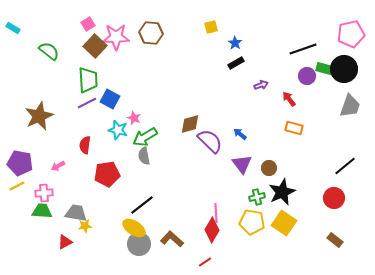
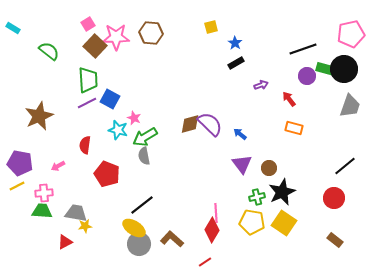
purple semicircle at (210, 141): moved 17 px up
red pentagon at (107, 174): rotated 30 degrees clockwise
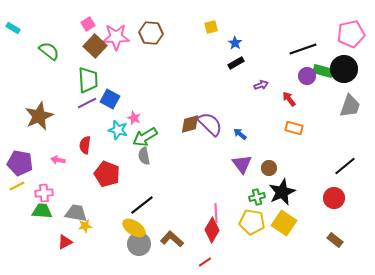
green rectangle at (326, 69): moved 3 px left, 2 px down
pink arrow at (58, 166): moved 6 px up; rotated 40 degrees clockwise
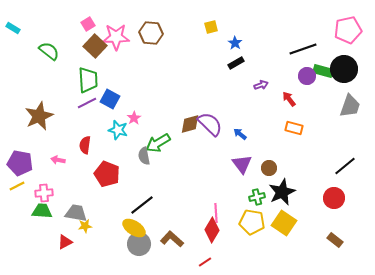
pink pentagon at (351, 34): moved 3 px left, 4 px up
pink star at (134, 118): rotated 16 degrees clockwise
green arrow at (145, 137): moved 13 px right, 6 px down
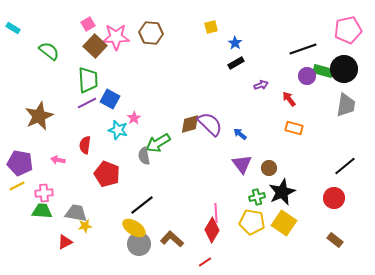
gray trapezoid at (350, 106): moved 4 px left, 1 px up; rotated 10 degrees counterclockwise
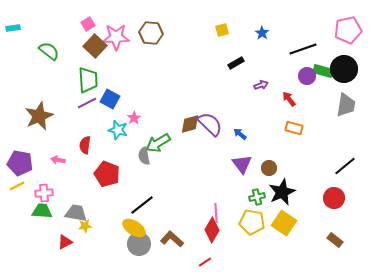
yellow square at (211, 27): moved 11 px right, 3 px down
cyan rectangle at (13, 28): rotated 40 degrees counterclockwise
blue star at (235, 43): moved 27 px right, 10 px up
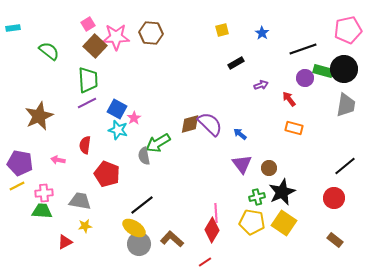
purple circle at (307, 76): moved 2 px left, 2 px down
blue square at (110, 99): moved 7 px right, 10 px down
gray trapezoid at (76, 213): moved 4 px right, 12 px up
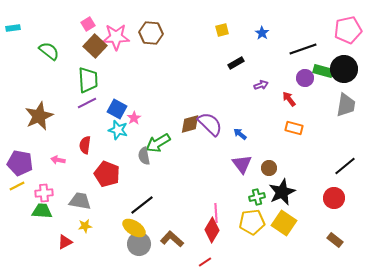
yellow pentagon at (252, 222): rotated 15 degrees counterclockwise
